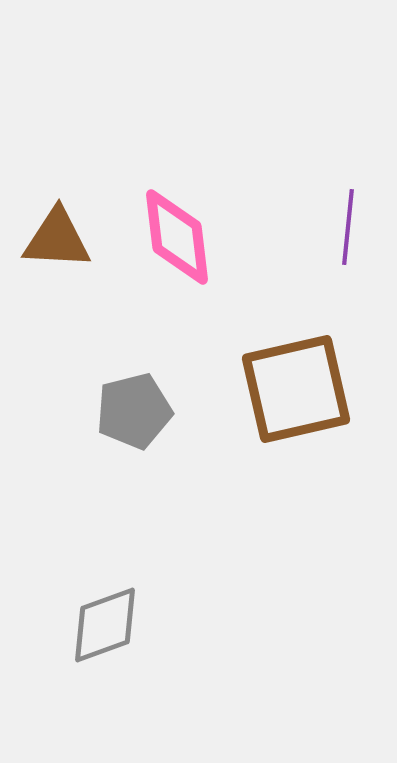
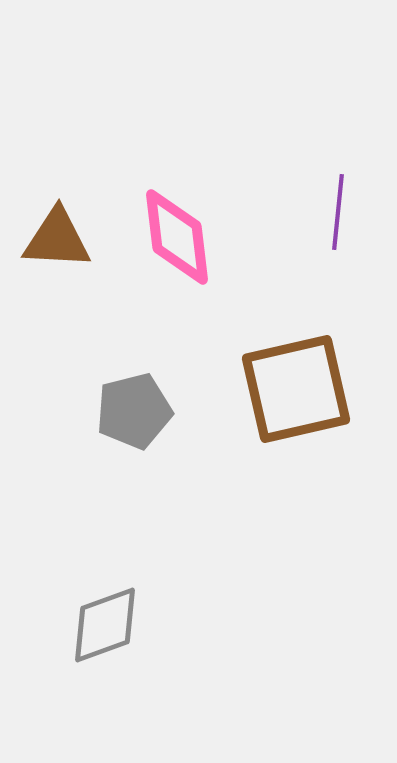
purple line: moved 10 px left, 15 px up
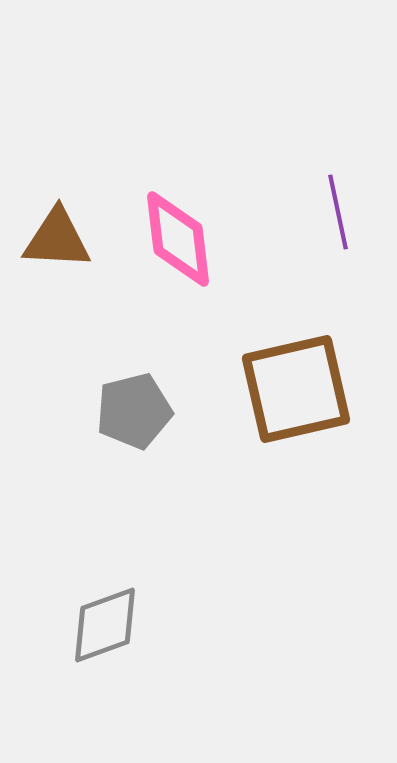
purple line: rotated 18 degrees counterclockwise
pink diamond: moved 1 px right, 2 px down
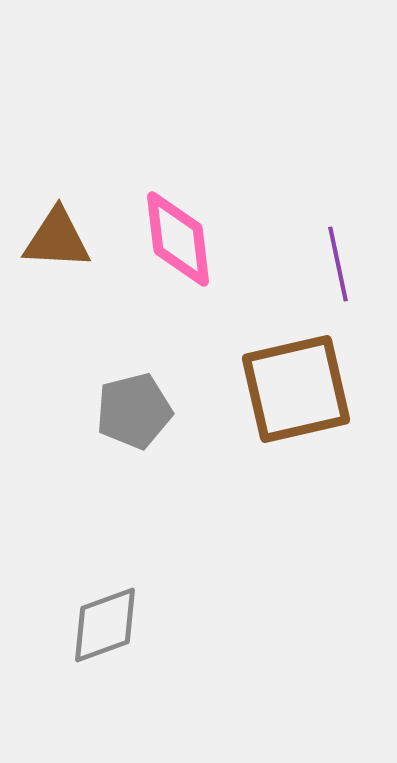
purple line: moved 52 px down
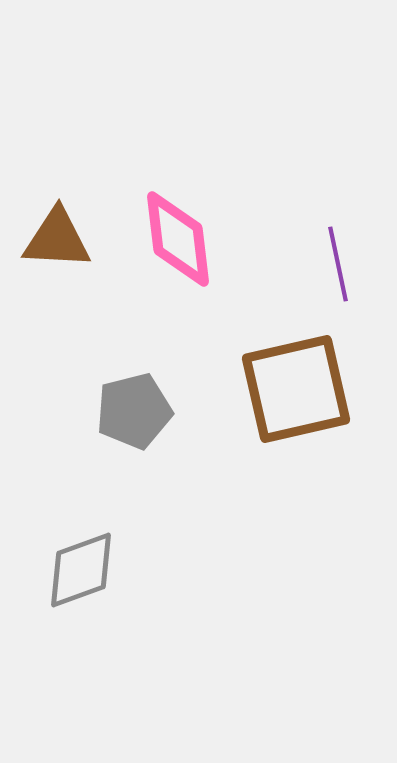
gray diamond: moved 24 px left, 55 px up
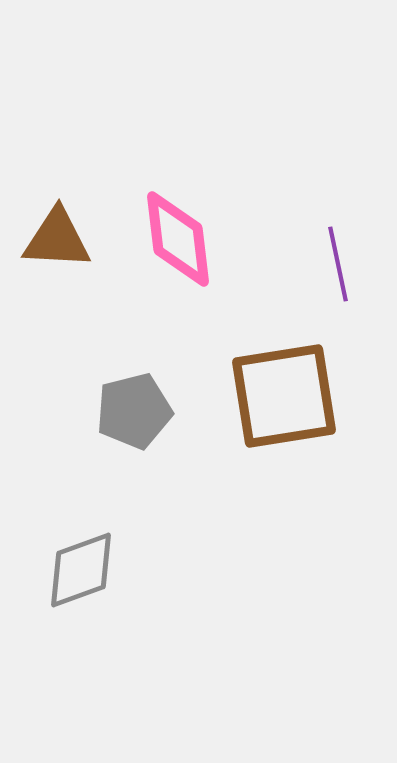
brown square: moved 12 px left, 7 px down; rotated 4 degrees clockwise
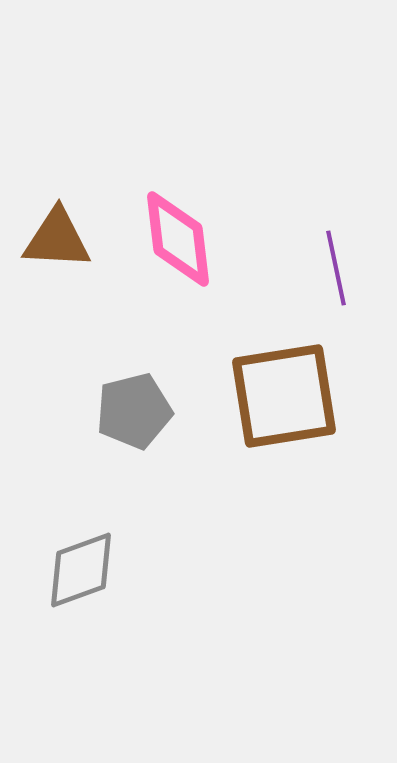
purple line: moved 2 px left, 4 px down
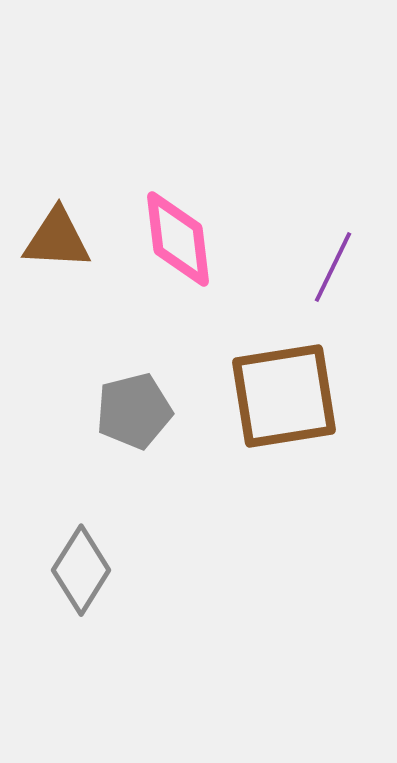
purple line: moved 3 px left, 1 px up; rotated 38 degrees clockwise
gray diamond: rotated 38 degrees counterclockwise
